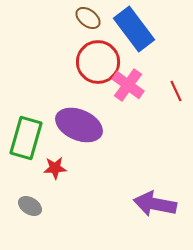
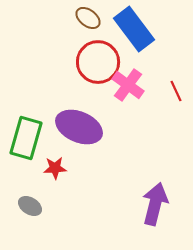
purple ellipse: moved 2 px down
purple arrow: rotated 93 degrees clockwise
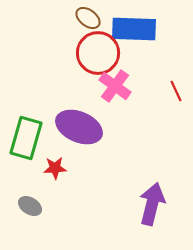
blue rectangle: rotated 51 degrees counterclockwise
red circle: moved 9 px up
pink cross: moved 13 px left, 1 px down
purple arrow: moved 3 px left
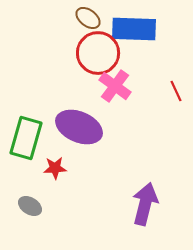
purple arrow: moved 7 px left
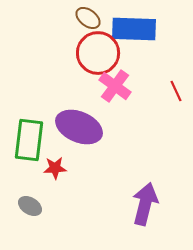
green rectangle: moved 3 px right, 2 px down; rotated 9 degrees counterclockwise
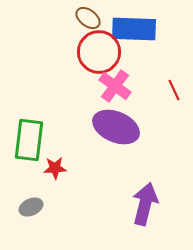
red circle: moved 1 px right, 1 px up
red line: moved 2 px left, 1 px up
purple ellipse: moved 37 px right
gray ellipse: moved 1 px right, 1 px down; rotated 55 degrees counterclockwise
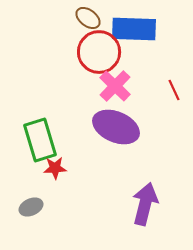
pink cross: rotated 8 degrees clockwise
green rectangle: moved 11 px right; rotated 24 degrees counterclockwise
